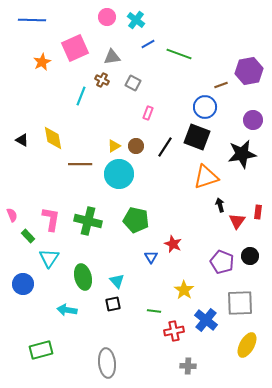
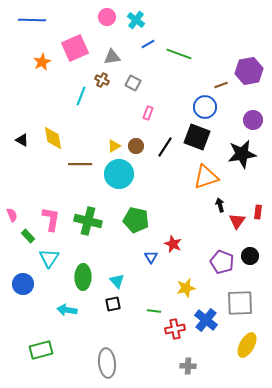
green ellipse at (83, 277): rotated 15 degrees clockwise
yellow star at (184, 290): moved 2 px right, 2 px up; rotated 24 degrees clockwise
red cross at (174, 331): moved 1 px right, 2 px up
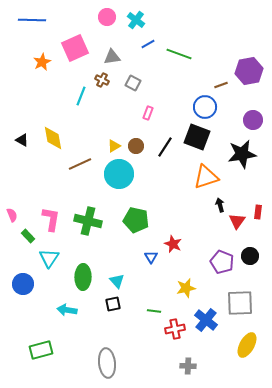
brown line at (80, 164): rotated 25 degrees counterclockwise
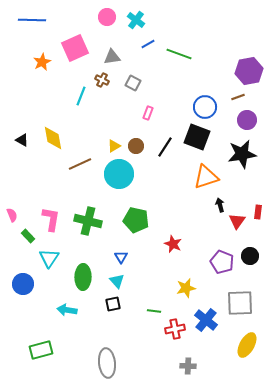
brown line at (221, 85): moved 17 px right, 12 px down
purple circle at (253, 120): moved 6 px left
blue triangle at (151, 257): moved 30 px left
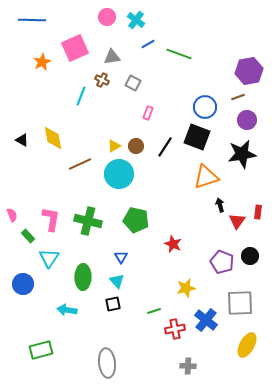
green line at (154, 311): rotated 24 degrees counterclockwise
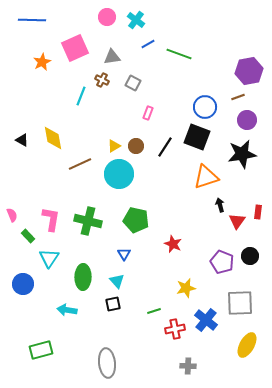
blue triangle at (121, 257): moved 3 px right, 3 px up
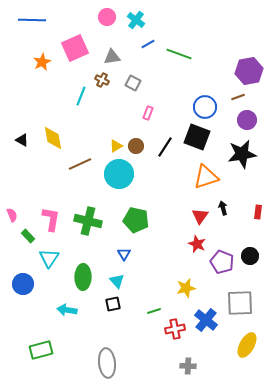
yellow triangle at (114, 146): moved 2 px right
black arrow at (220, 205): moved 3 px right, 3 px down
red triangle at (237, 221): moved 37 px left, 5 px up
red star at (173, 244): moved 24 px right
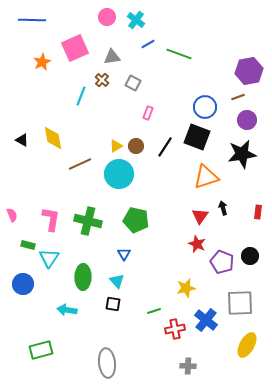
brown cross at (102, 80): rotated 16 degrees clockwise
green rectangle at (28, 236): moved 9 px down; rotated 32 degrees counterclockwise
black square at (113, 304): rotated 21 degrees clockwise
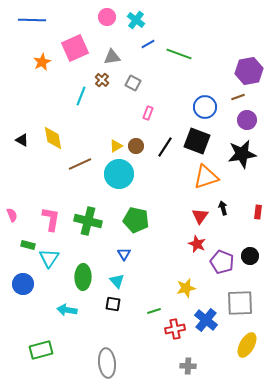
black square at (197, 137): moved 4 px down
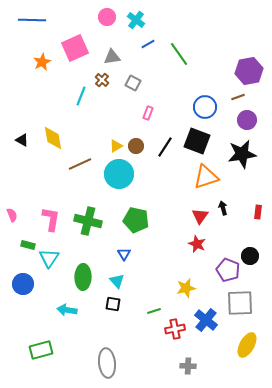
green line at (179, 54): rotated 35 degrees clockwise
purple pentagon at (222, 262): moved 6 px right, 8 px down
